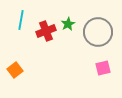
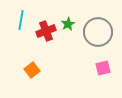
orange square: moved 17 px right
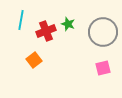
green star: rotated 24 degrees counterclockwise
gray circle: moved 5 px right
orange square: moved 2 px right, 10 px up
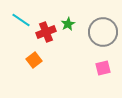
cyan line: rotated 66 degrees counterclockwise
green star: rotated 24 degrees clockwise
red cross: moved 1 px down
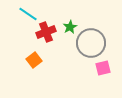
cyan line: moved 7 px right, 6 px up
green star: moved 2 px right, 3 px down
gray circle: moved 12 px left, 11 px down
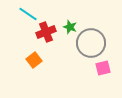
green star: rotated 24 degrees counterclockwise
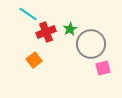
green star: moved 2 px down; rotated 24 degrees clockwise
gray circle: moved 1 px down
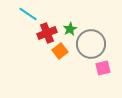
red cross: moved 1 px right, 1 px down
orange square: moved 26 px right, 9 px up
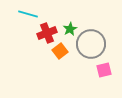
cyan line: rotated 18 degrees counterclockwise
pink square: moved 1 px right, 2 px down
